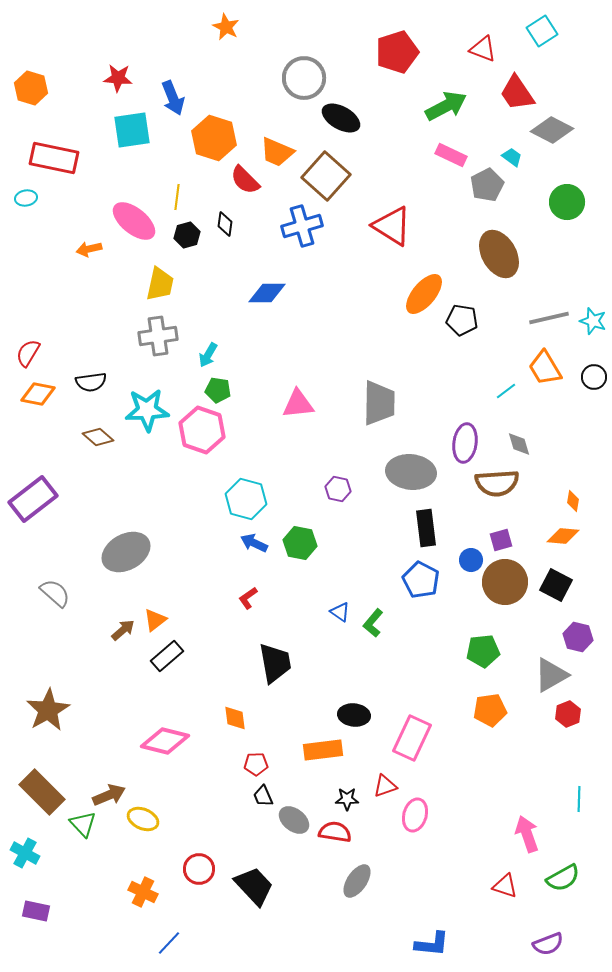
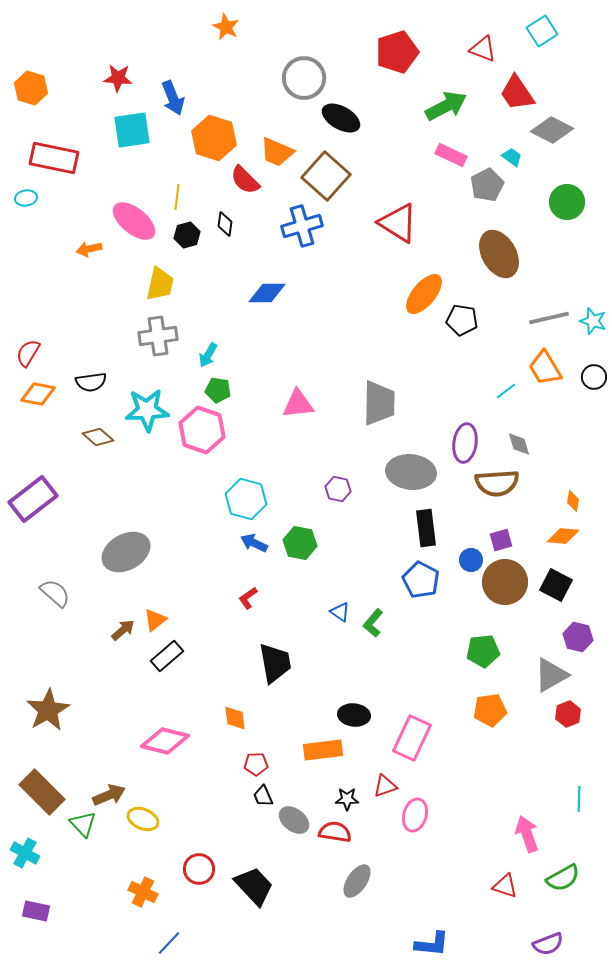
red triangle at (392, 226): moved 6 px right, 3 px up
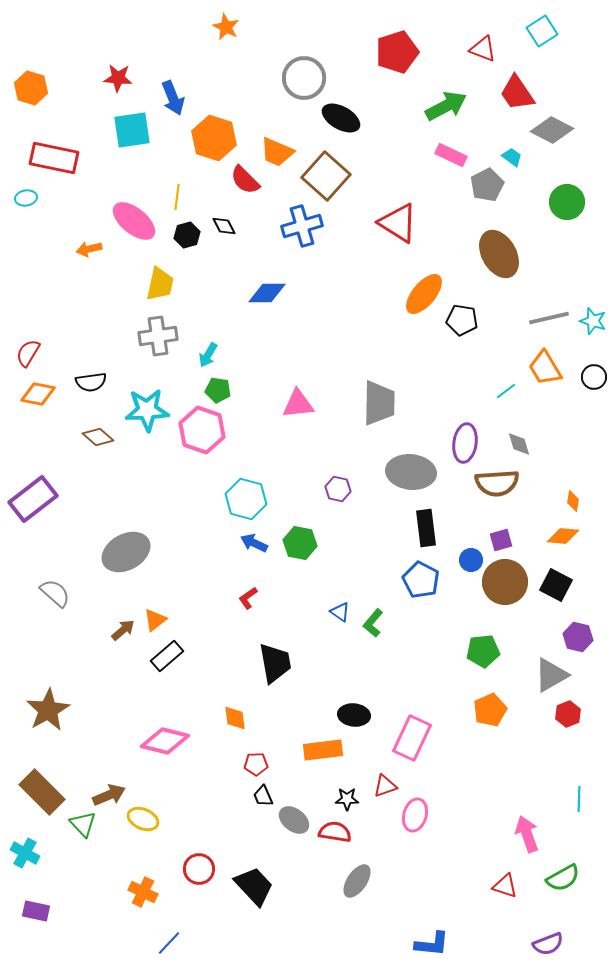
black diamond at (225, 224): moved 1 px left, 2 px down; rotated 35 degrees counterclockwise
orange pentagon at (490, 710): rotated 16 degrees counterclockwise
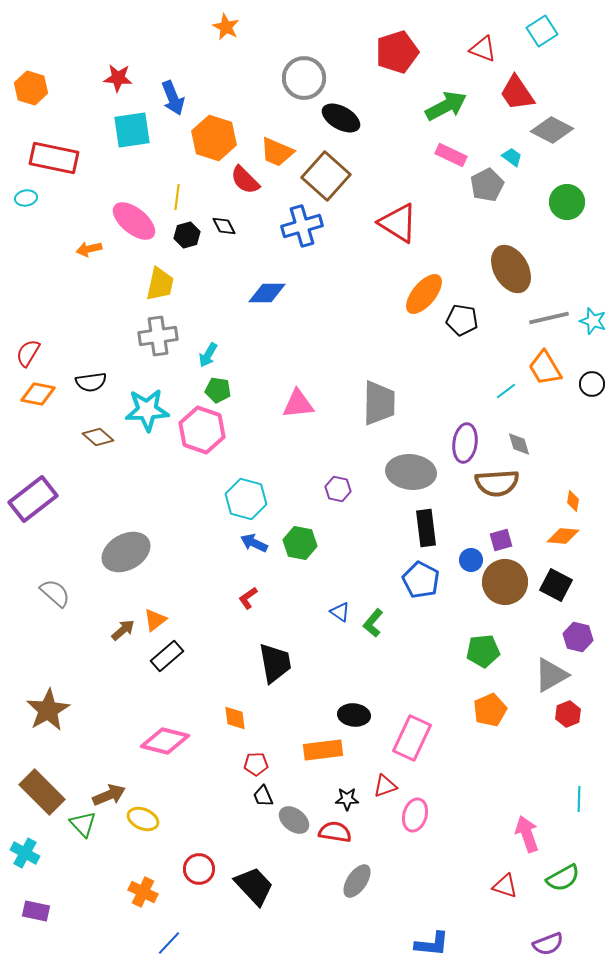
brown ellipse at (499, 254): moved 12 px right, 15 px down
black circle at (594, 377): moved 2 px left, 7 px down
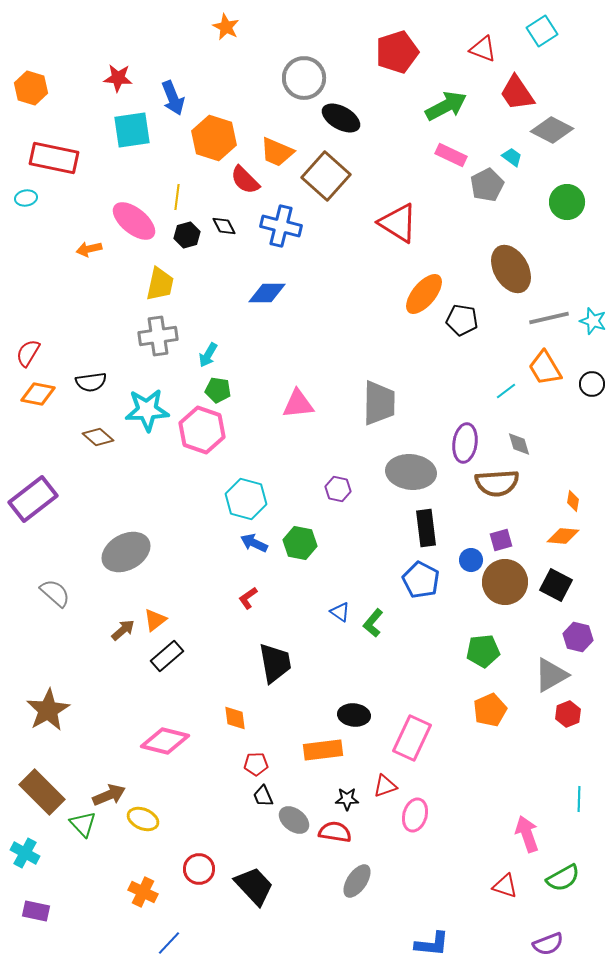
blue cross at (302, 226): moved 21 px left; rotated 30 degrees clockwise
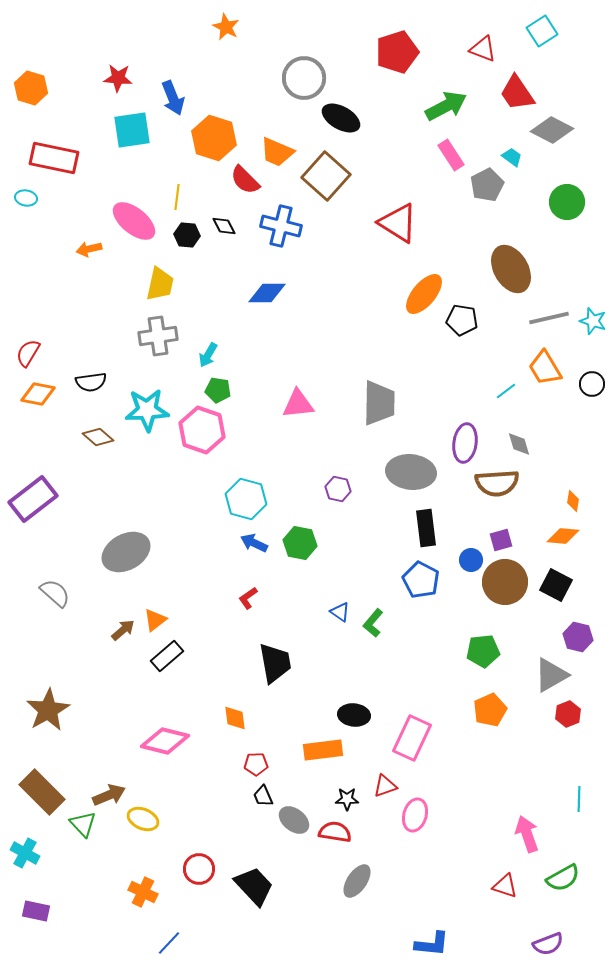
pink rectangle at (451, 155): rotated 32 degrees clockwise
cyan ellipse at (26, 198): rotated 20 degrees clockwise
black hexagon at (187, 235): rotated 20 degrees clockwise
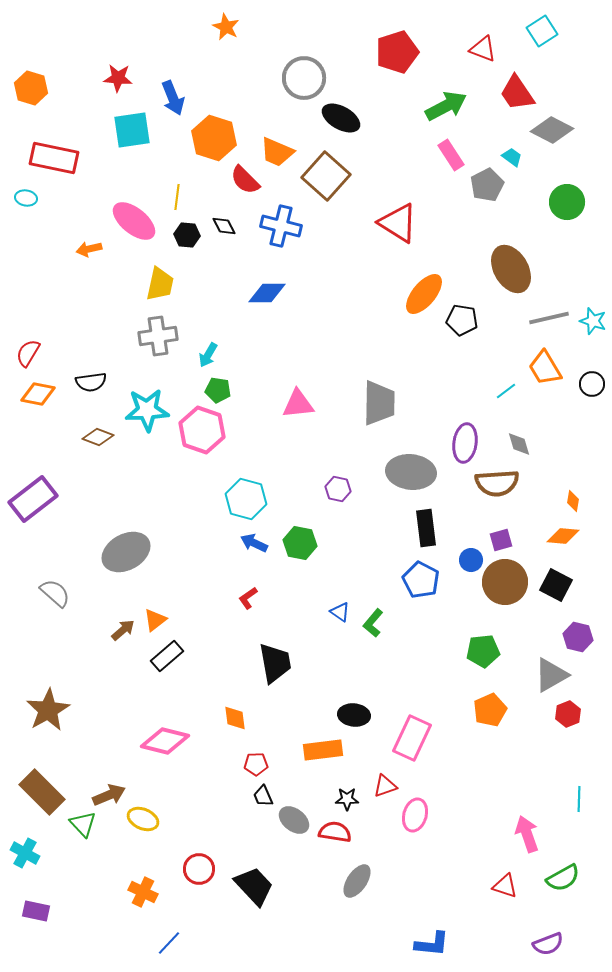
brown diamond at (98, 437): rotated 20 degrees counterclockwise
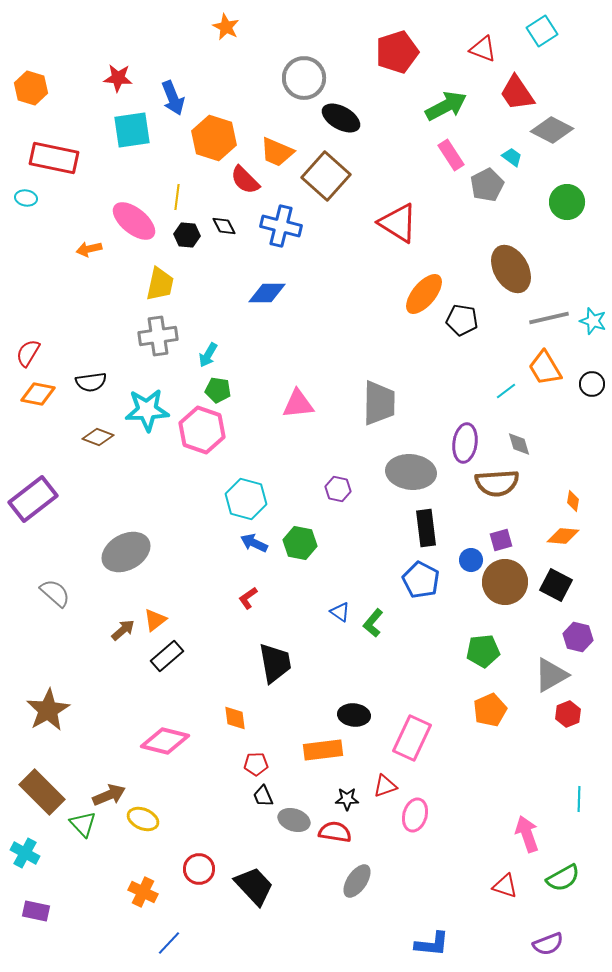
gray ellipse at (294, 820): rotated 20 degrees counterclockwise
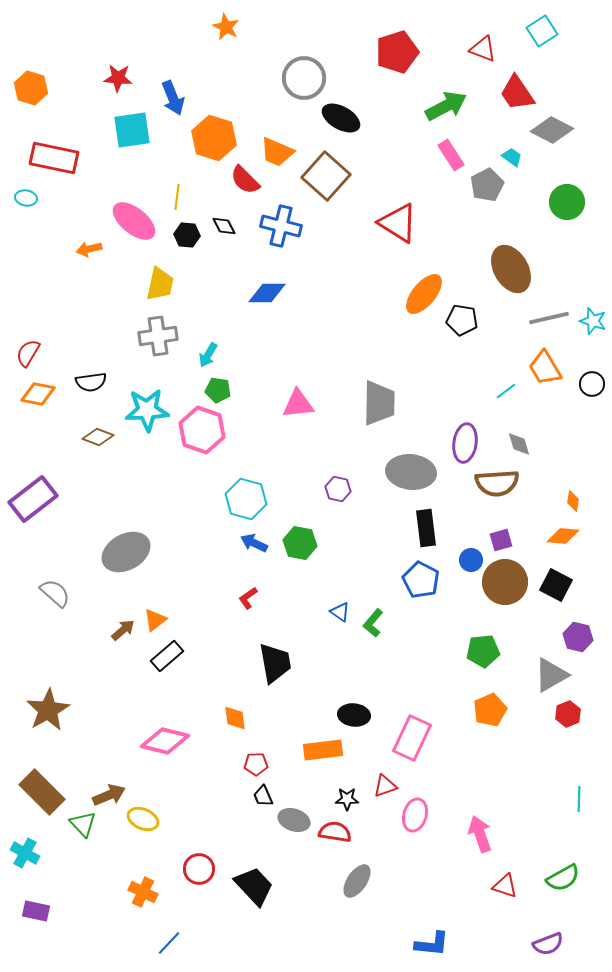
pink arrow at (527, 834): moved 47 px left
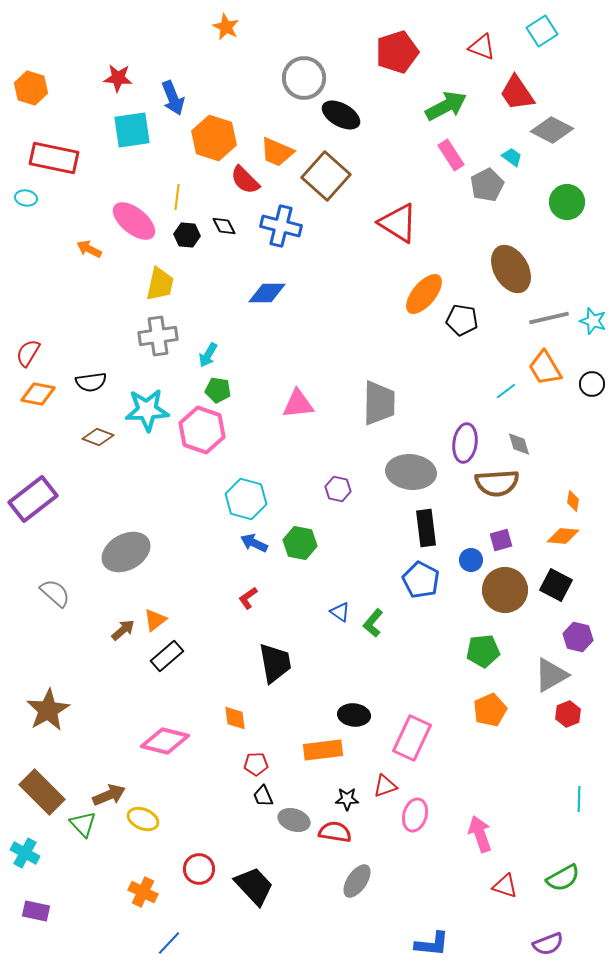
red triangle at (483, 49): moved 1 px left, 2 px up
black ellipse at (341, 118): moved 3 px up
orange arrow at (89, 249): rotated 40 degrees clockwise
brown circle at (505, 582): moved 8 px down
